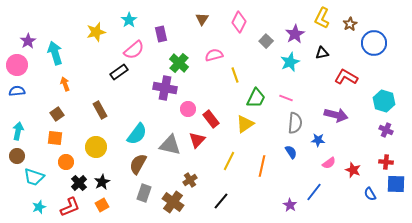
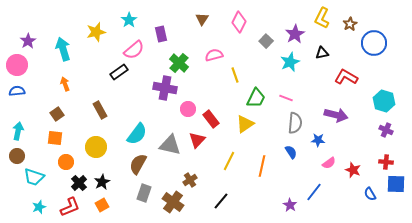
cyan arrow at (55, 53): moved 8 px right, 4 px up
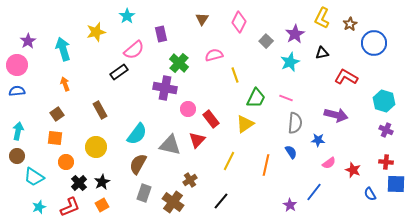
cyan star at (129, 20): moved 2 px left, 4 px up
orange line at (262, 166): moved 4 px right, 1 px up
cyan trapezoid at (34, 177): rotated 15 degrees clockwise
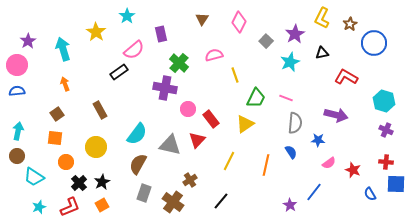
yellow star at (96, 32): rotated 24 degrees counterclockwise
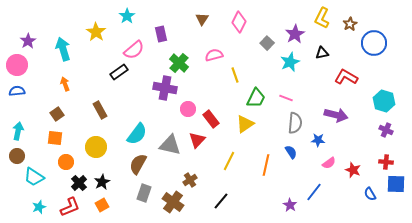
gray square at (266, 41): moved 1 px right, 2 px down
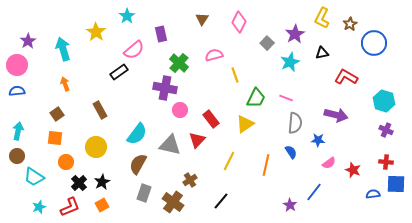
pink circle at (188, 109): moved 8 px left, 1 px down
blue semicircle at (370, 194): moved 3 px right; rotated 112 degrees clockwise
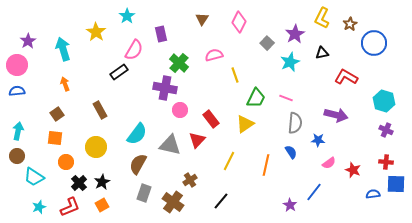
pink semicircle at (134, 50): rotated 20 degrees counterclockwise
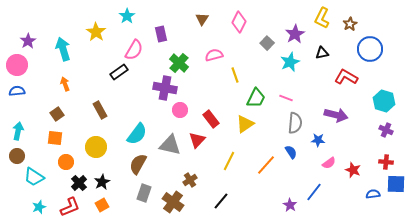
blue circle at (374, 43): moved 4 px left, 6 px down
orange line at (266, 165): rotated 30 degrees clockwise
